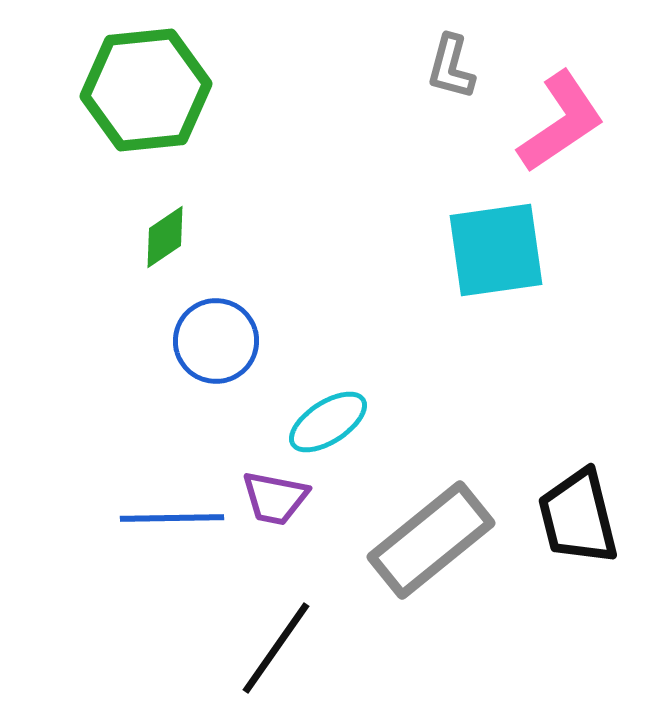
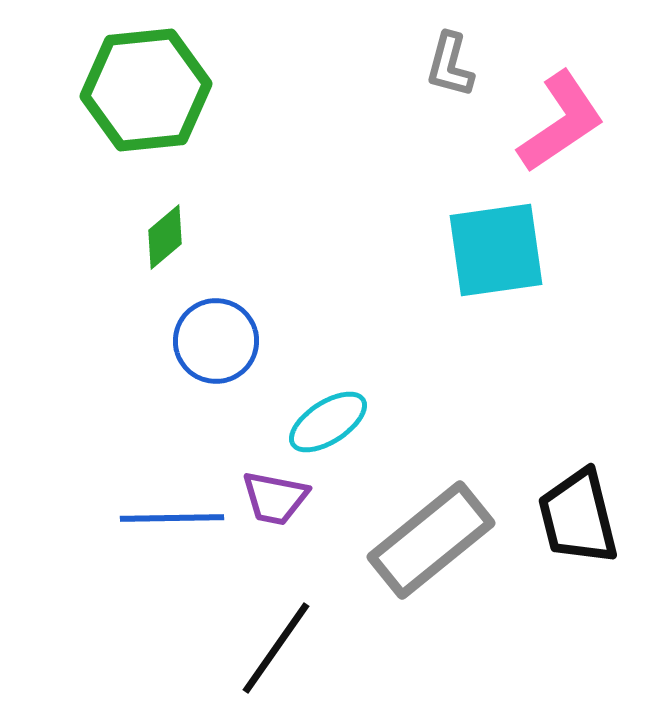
gray L-shape: moved 1 px left, 2 px up
green diamond: rotated 6 degrees counterclockwise
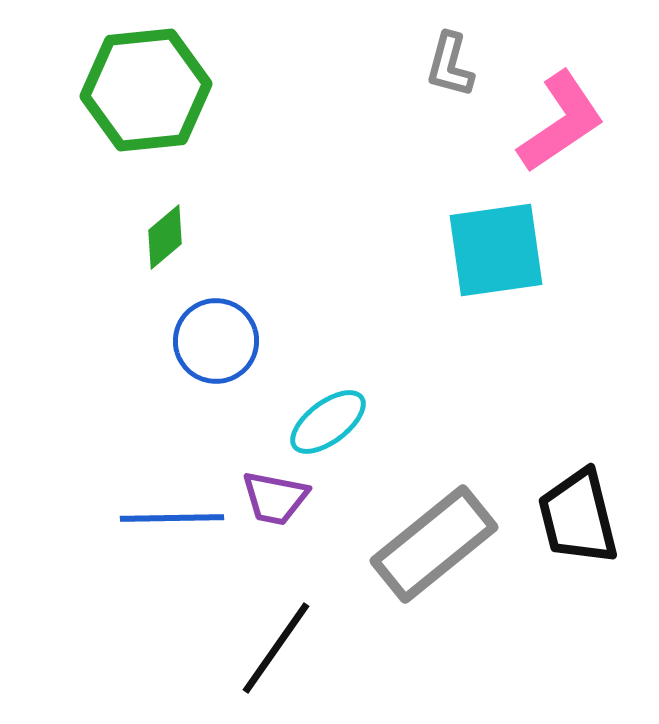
cyan ellipse: rotated 4 degrees counterclockwise
gray rectangle: moved 3 px right, 4 px down
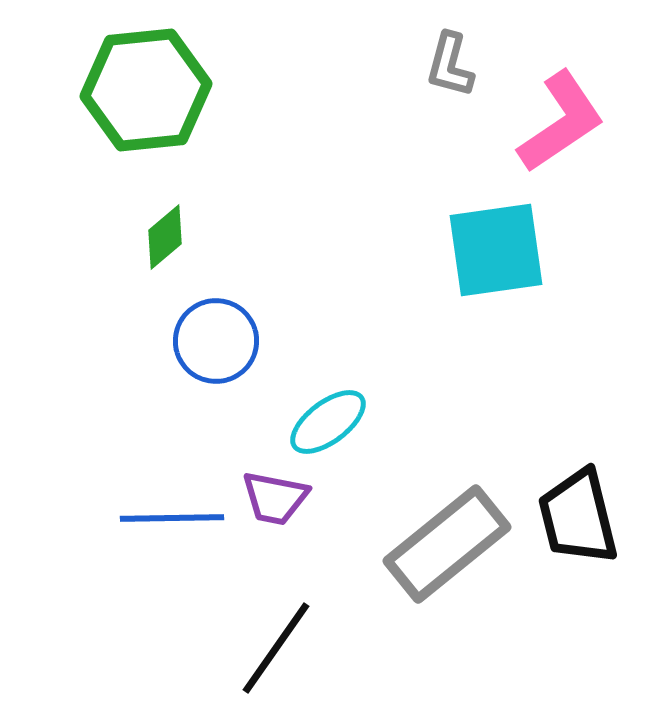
gray rectangle: moved 13 px right
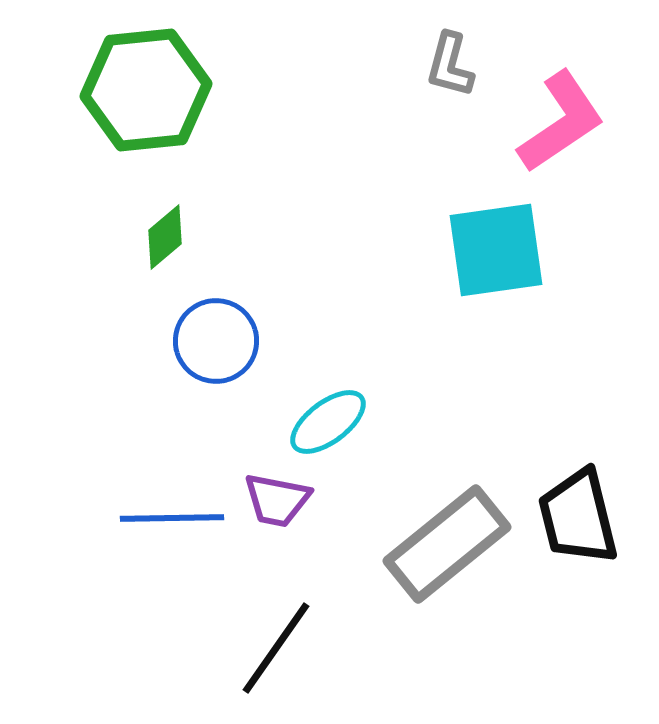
purple trapezoid: moved 2 px right, 2 px down
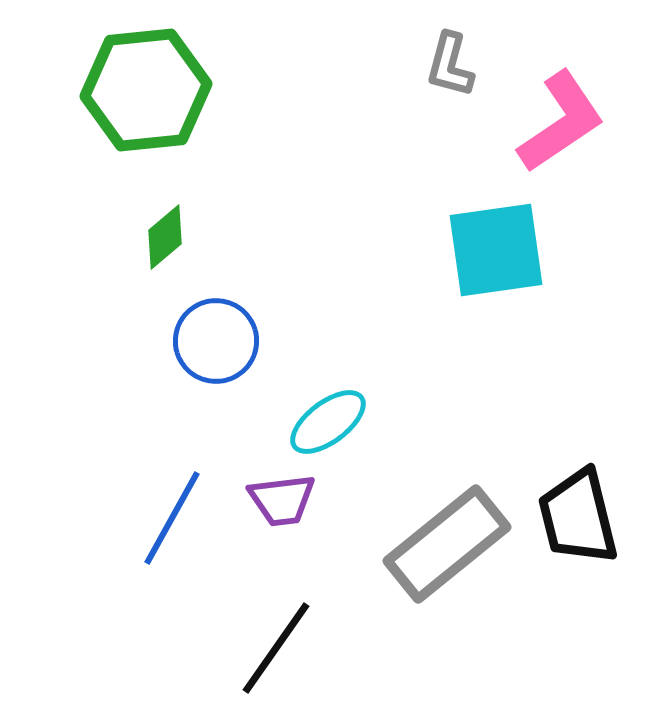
purple trapezoid: moved 5 px right; rotated 18 degrees counterclockwise
blue line: rotated 60 degrees counterclockwise
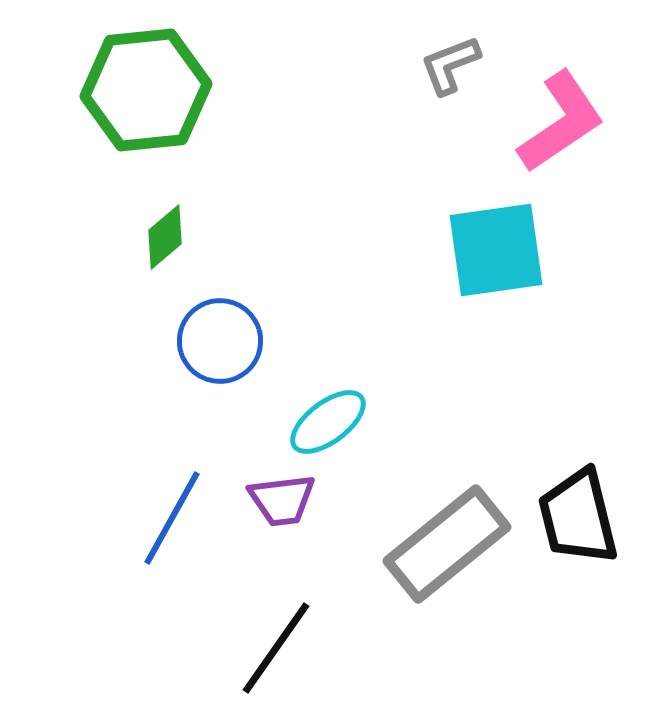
gray L-shape: rotated 54 degrees clockwise
blue circle: moved 4 px right
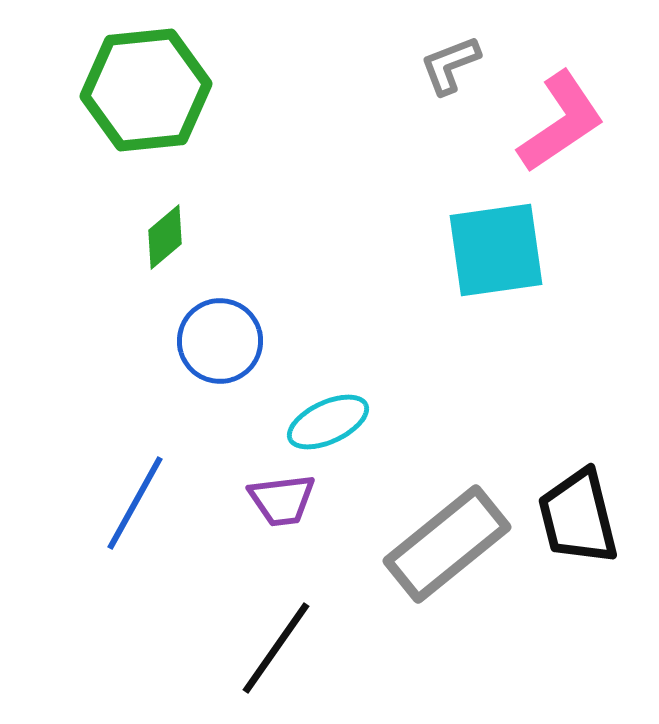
cyan ellipse: rotated 12 degrees clockwise
blue line: moved 37 px left, 15 px up
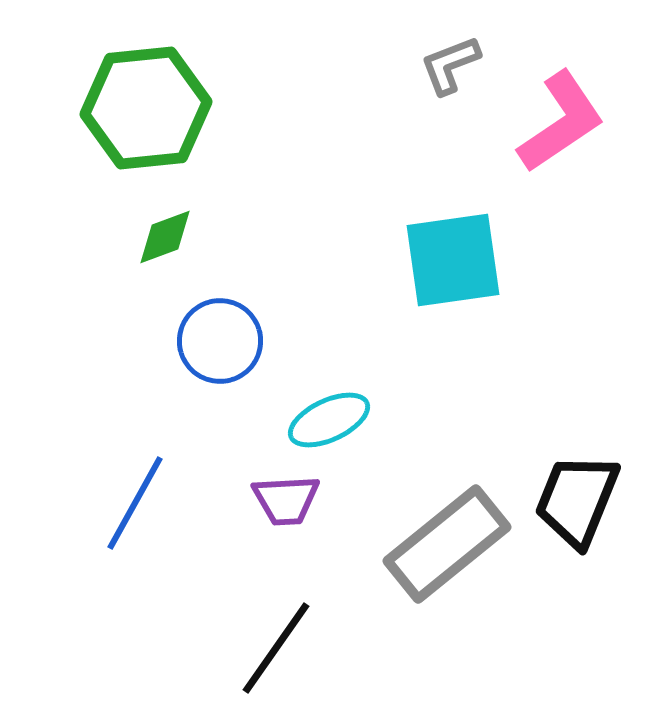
green hexagon: moved 18 px down
green diamond: rotated 20 degrees clockwise
cyan square: moved 43 px left, 10 px down
cyan ellipse: moved 1 px right, 2 px up
purple trapezoid: moved 4 px right; rotated 4 degrees clockwise
black trapezoid: moved 1 px left, 17 px up; rotated 36 degrees clockwise
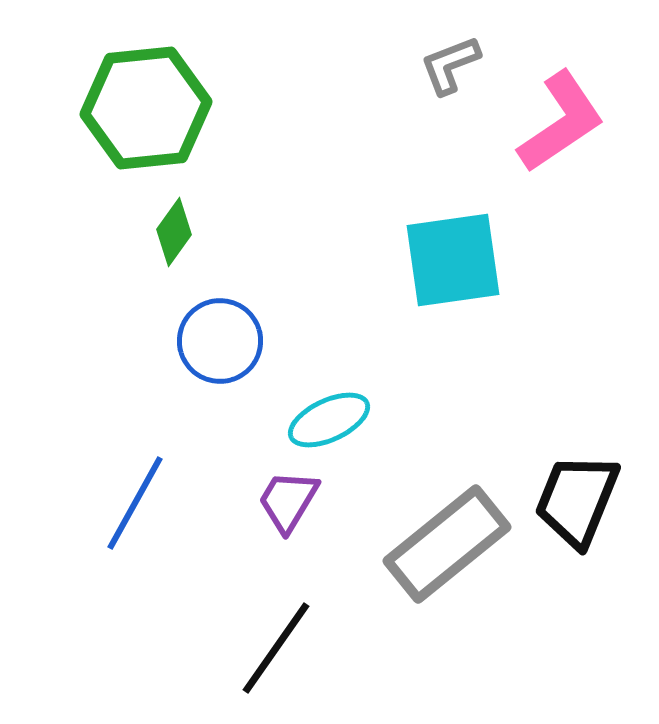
green diamond: moved 9 px right, 5 px up; rotated 34 degrees counterclockwise
purple trapezoid: moved 2 px right, 1 px down; rotated 124 degrees clockwise
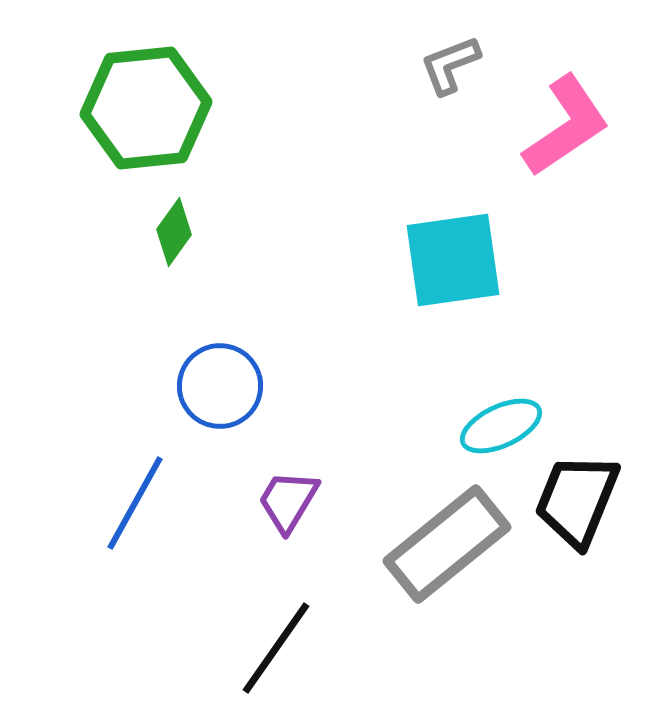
pink L-shape: moved 5 px right, 4 px down
blue circle: moved 45 px down
cyan ellipse: moved 172 px right, 6 px down
